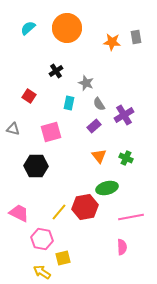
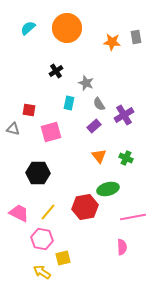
red square: moved 14 px down; rotated 24 degrees counterclockwise
black hexagon: moved 2 px right, 7 px down
green ellipse: moved 1 px right, 1 px down
yellow line: moved 11 px left
pink line: moved 2 px right
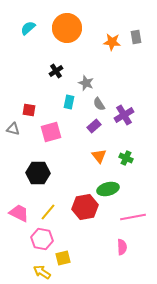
cyan rectangle: moved 1 px up
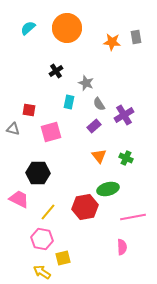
pink trapezoid: moved 14 px up
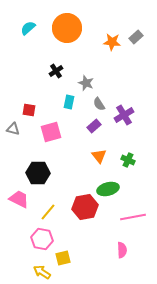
gray rectangle: rotated 56 degrees clockwise
green cross: moved 2 px right, 2 px down
pink semicircle: moved 3 px down
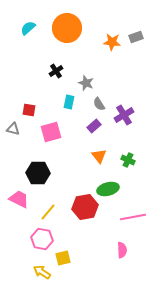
gray rectangle: rotated 24 degrees clockwise
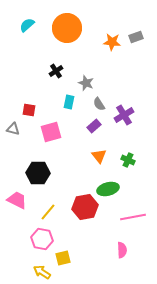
cyan semicircle: moved 1 px left, 3 px up
pink trapezoid: moved 2 px left, 1 px down
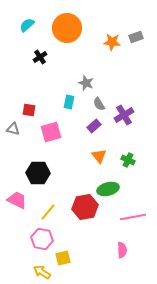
black cross: moved 16 px left, 14 px up
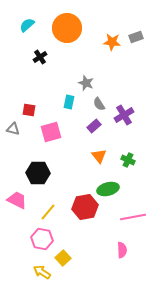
yellow square: rotated 28 degrees counterclockwise
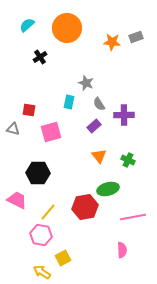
purple cross: rotated 30 degrees clockwise
pink hexagon: moved 1 px left, 4 px up
yellow square: rotated 14 degrees clockwise
